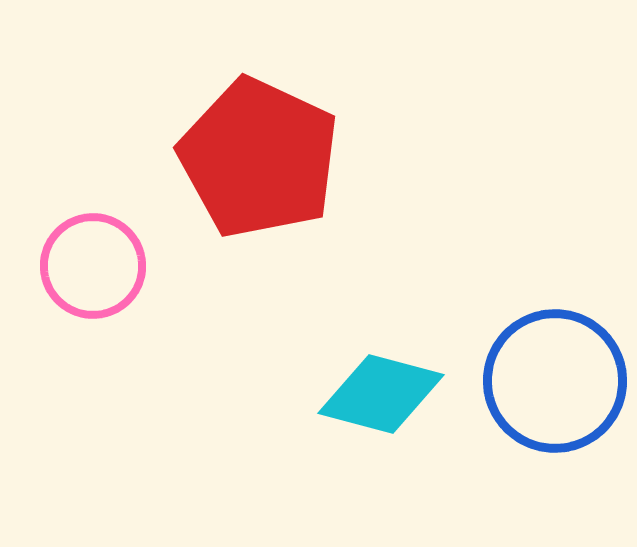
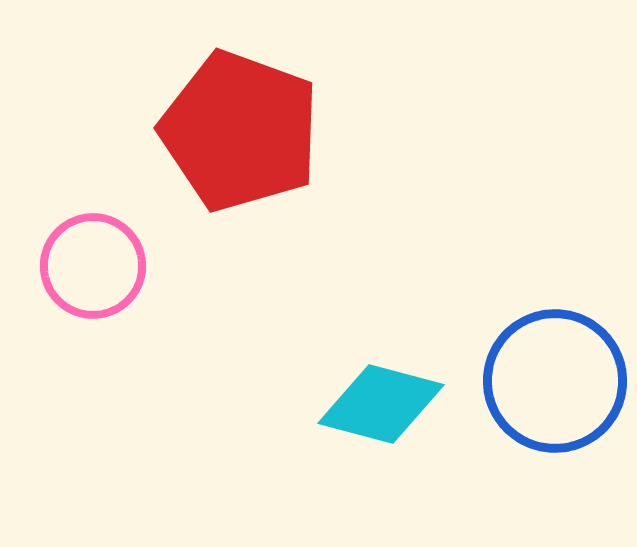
red pentagon: moved 19 px left, 27 px up; rotated 5 degrees counterclockwise
cyan diamond: moved 10 px down
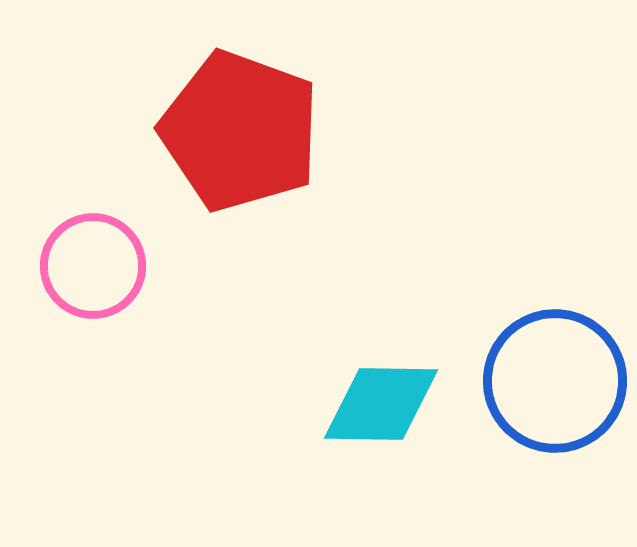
cyan diamond: rotated 14 degrees counterclockwise
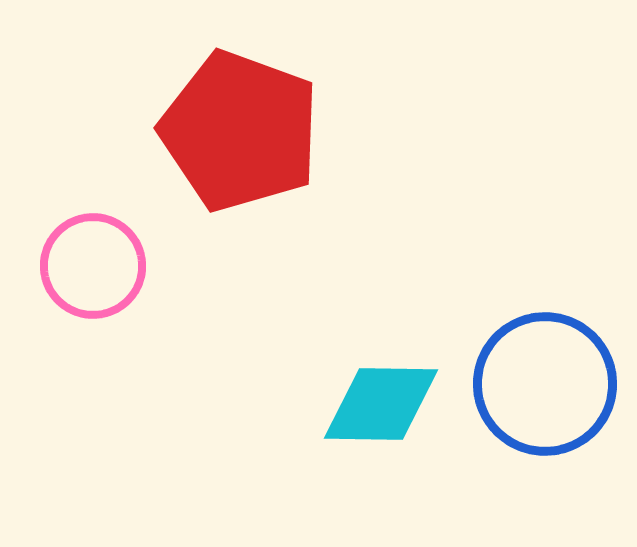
blue circle: moved 10 px left, 3 px down
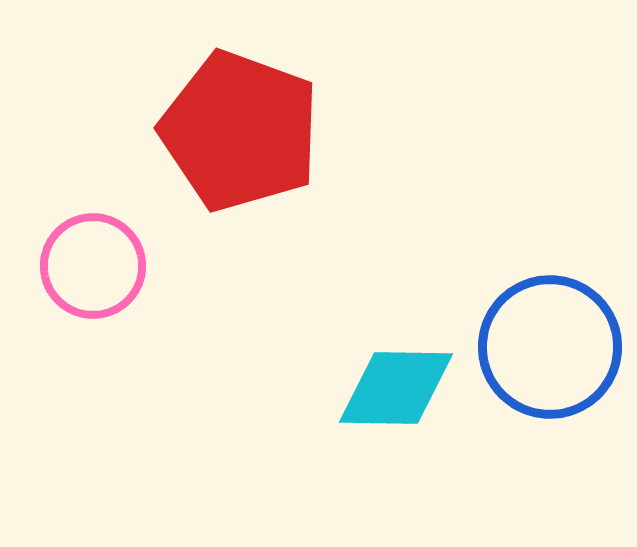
blue circle: moved 5 px right, 37 px up
cyan diamond: moved 15 px right, 16 px up
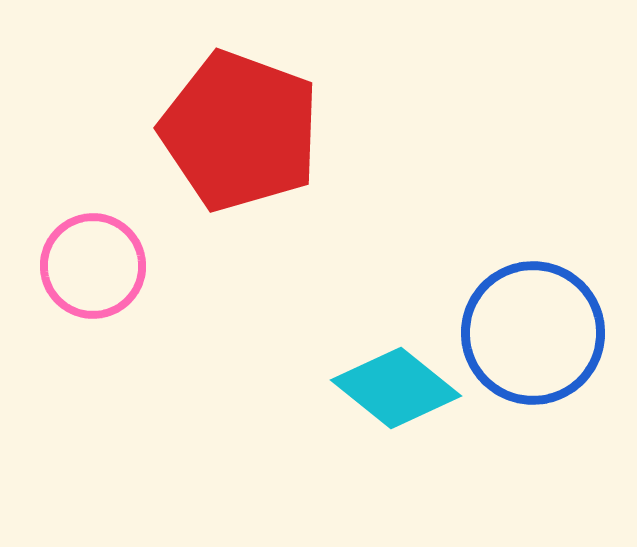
blue circle: moved 17 px left, 14 px up
cyan diamond: rotated 38 degrees clockwise
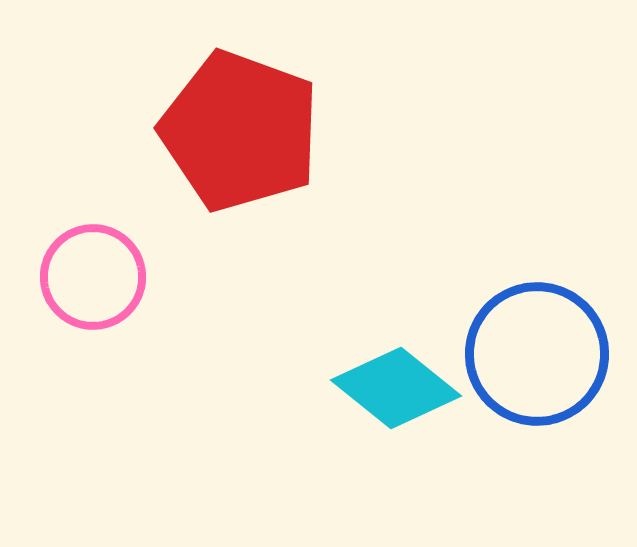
pink circle: moved 11 px down
blue circle: moved 4 px right, 21 px down
